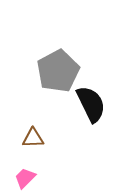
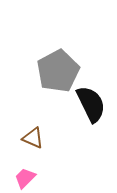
brown triangle: rotated 25 degrees clockwise
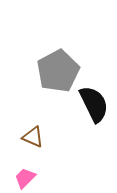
black semicircle: moved 3 px right
brown triangle: moved 1 px up
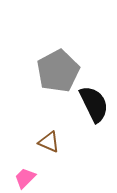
brown triangle: moved 16 px right, 5 px down
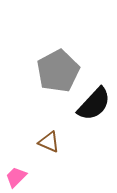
black semicircle: rotated 69 degrees clockwise
pink trapezoid: moved 9 px left, 1 px up
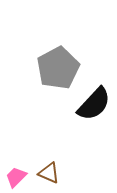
gray pentagon: moved 3 px up
brown triangle: moved 31 px down
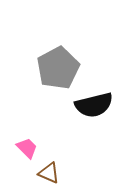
black semicircle: moved 1 px down; rotated 33 degrees clockwise
pink trapezoid: moved 11 px right, 29 px up; rotated 90 degrees clockwise
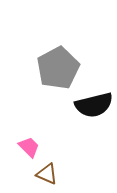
pink trapezoid: moved 2 px right, 1 px up
brown triangle: moved 2 px left, 1 px down
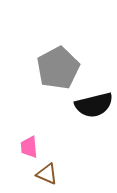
pink trapezoid: rotated 140 degrees counterclockwise
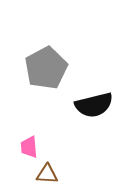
gray pentagon: moved 12 px left
brown triangle: rotated 20 degrees counterclockwise
